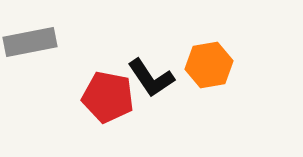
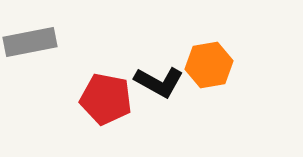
black L-shape: moved 8 px right, 4 px down; rotated 27 degrees counterclockwise
red pentagon: moved 2 px left, 2 px down
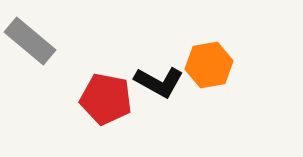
gray rectangle: moved 1 px up; rotated 51 degrees clockwise
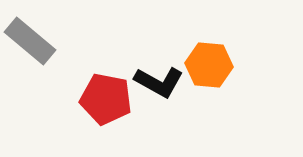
orange hexagon: rotated 15 degrees clockwise
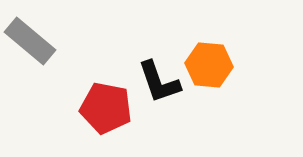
black L-shape: rotated 42 degrees clockwise
red pentagon: moved 9 px down
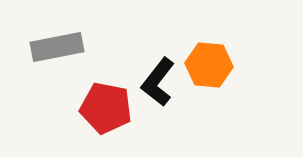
gray rectangle: moved 27 px right, 6 px down; rotated 51 degrees counterclockwise
black L-shape: moved 1 px left; rotated 57 degrees clockwise
